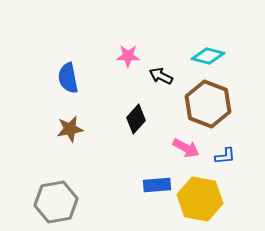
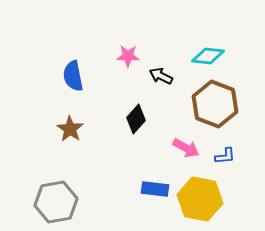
cyan diamond: rotated 8 degrees counterclockwise
blue semicircle: moved 5 px right, 2 px up
brown hexagon: moved 7 px right
brown star: rotated 28 degrees counterclockwise
blue rectangle: moved 2 px left, 4 px down; rotated 12 degrees clockwise
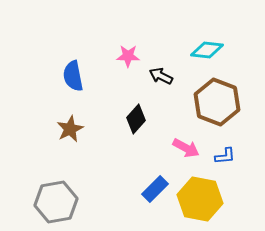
cyan diamond: moved 1 px left, 6 px up
brown hexagon: moved 2 px right, 2 px up
brown star: rotated 12 degrees clockwise
blue rectangle: rotated 52 degrees counterclockwise
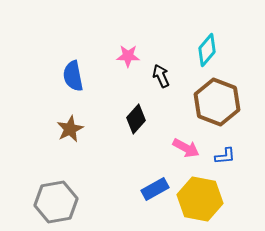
cyan diamond: rotated 56 degrees counterclockwise
black arrow: rotated 40 degrees clockwise
blue rectangle: rotated 16 degrees clockwise
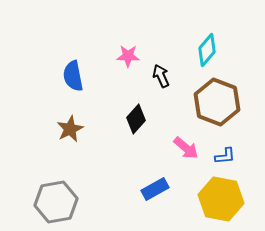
pink arrow: rotated 12 degrees clockwise
yellow hexagon: moved 21 px right
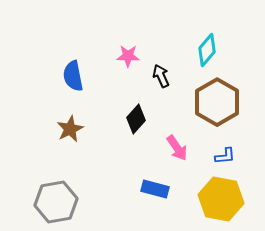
brown hexagon: rotated 9 degrees clockwise
pink arrow: moved 9 px left; rotated 16 degrees clockwise
blue rectangle: rotated 44 degrees clockwise
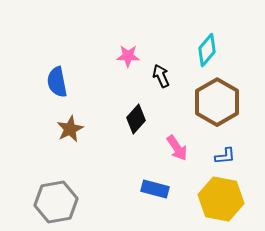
blue semicircle: moved 16 px left, 6 px down
